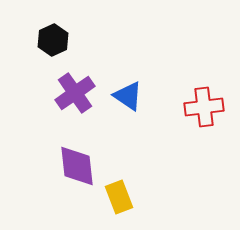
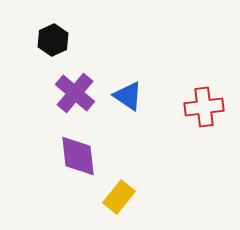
purple cross: rotated 15 degrees counterclockwise
purple diamond: moved 1 px right, 10 px up
yellow rectangle: rotated 60 degrees clockwise
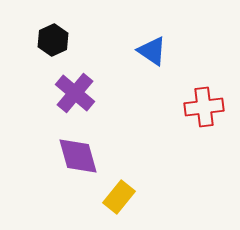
blue triangle: moved 24 px right, 45 px up
purple diamond: rotated 9 degrees counterclockwise
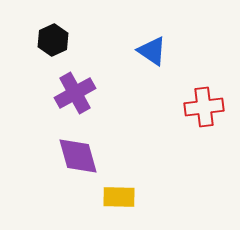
purple cross: rotated 21 degrees clockwise
yellow rectangle: rotated 52 degrees clockwise
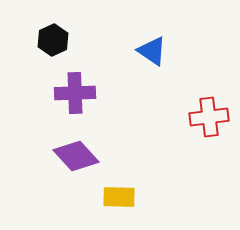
purple cross: rotated 27 degrees clockwise
red cross: moved 5 px right, 10 px down
purple diamond: moved 2 px left; rotated 27 degrees counterclockwise
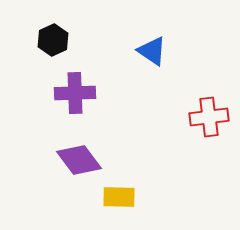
purple diamond: moved 3 px right, 4 px down; rotated 6 degrees clockwise
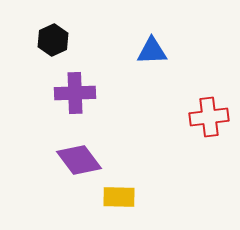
blue triangle: rotated 36 degrees counterclockwise
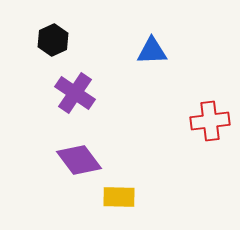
purple cross: rotated 36 degrees clockwise
red cross: moved 1 px right, 4 px down
